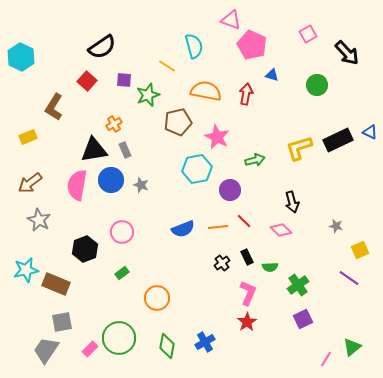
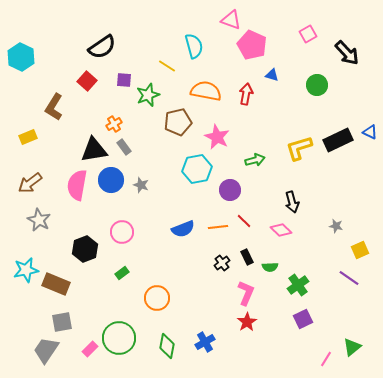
gray rectangle at (125, 150): moved 1 px left, 3 px up; rotated 14 degrees counterclockwise
pink L-shape at (248, 293): moved 2 px left
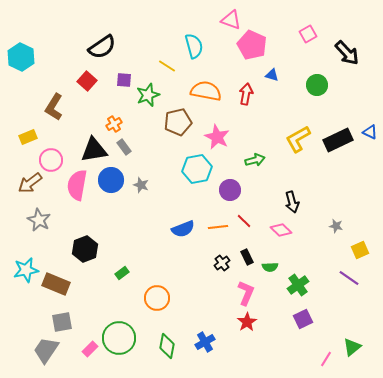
yellow L-shape at (299, 148): moved 1 px left, 9 px up; rotated 12 degrees counterclockwise
pink circle at (122, 232): moved 71 px left, 72 px up
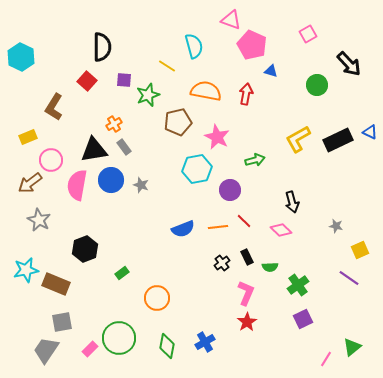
black semicircle at (102, 47): rotated 56 degrees counterclockwise
black arrow at (347, 53): moved 2 px right, 11 px down
blue triangle at (272, 75): moved 1 px left, 4 px up
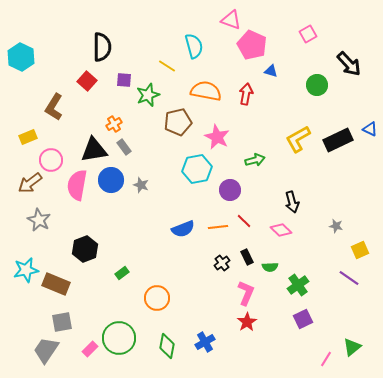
blue triangle at (370, 132): moved 3 px up
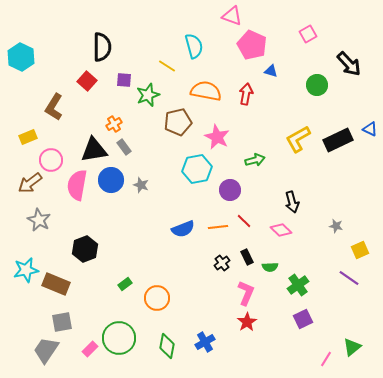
pink triangle at (231, 20): moved 1 px right, 4 px up
green rectangle at (122, 273): moved 3 px right, 11 px down
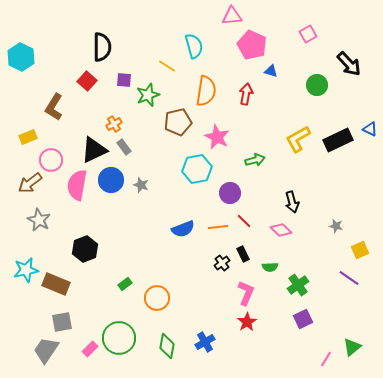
pink triangle at (232, 16): rotated 25 degrees counterclockwise
orange semicircle at (206, 91): rotated 88 degrees clockwise
black triangle at (94, 150): rotated 16 degrees counterclockwise
purple circle at (230, 190): moved 3 px down
black rectangle at (247, 257): moved 4 px left, 3 px up
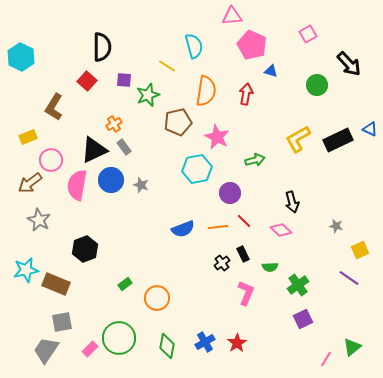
red star at (247, 322): moved 10 px left, 21 px down
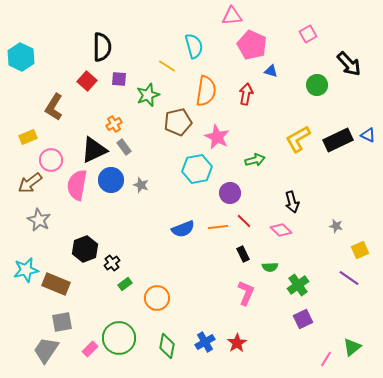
purple square at (124, 80): moved 5 px left, 1 px up
blue triangle at (370, 129): moved 2 px left, 6 px down
black cross at (222, 263): moved 110 px left
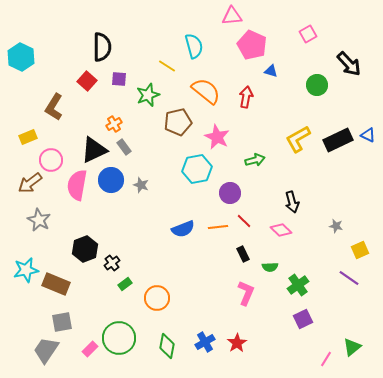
orange semicircle at (206, 91): rotated 60 degrees counterclockwise
red arrow at (246, 94): moved 3 px down
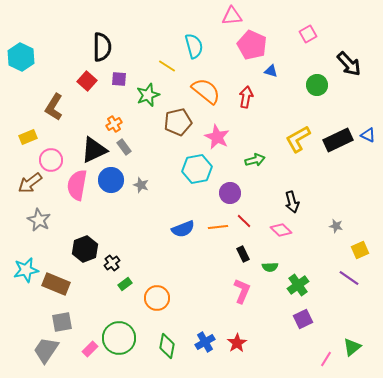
pink L-shape at (246, 293): moved 4 px left, 2 px up
